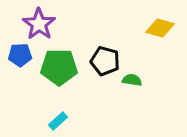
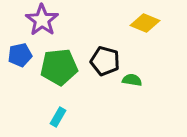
purple star: moved 3 px right, 4 px up
yellow diamond: moved 15 px left, 5 px up; rotated 8 degrees clockwise
blue pentagon: rotated 10 degrees counterclockwise
green pentagon: rotated 6 degrees counterclockwise
cyan rectangle: moved 4 px up; rotated 18 degrees counterclockwise
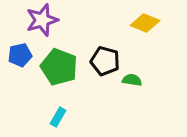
purple star: rotated 20 degrees clockwise
green pentagon: rotated 27 degrees clockwise
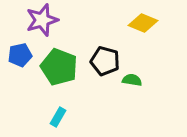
yellow diamond: moved 2 px left
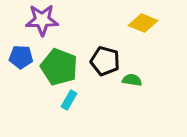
purple star: rotated 16 degrees clockwise
blue pentagon: moved 1 px right, 2 px down; rotated 15 degrees clockwise
cyan rectangle: moved 11 px right, 17 px up
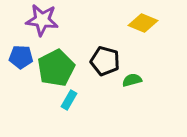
purple star: rotated 8 degrees clockwise
green pentagon: moved 3 px left, 1 px down; rotated 24 degrees clockwise
green semicircle: rotated 24 degrees counterclockwise
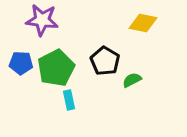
yellow diamond: rotated 12 degrees counterclockwise
blue pentagon: moved 6 px down
black pentagon: rotated 16 degrees clockwise
green semicircle: rotated 12 degrees counterclockwise
cyan rectangle: rotated 42 degrees counterclockwise
